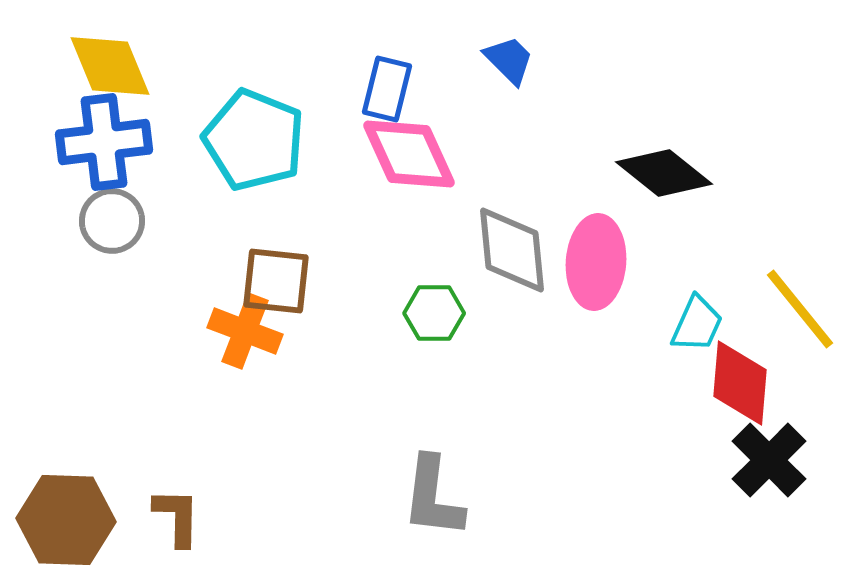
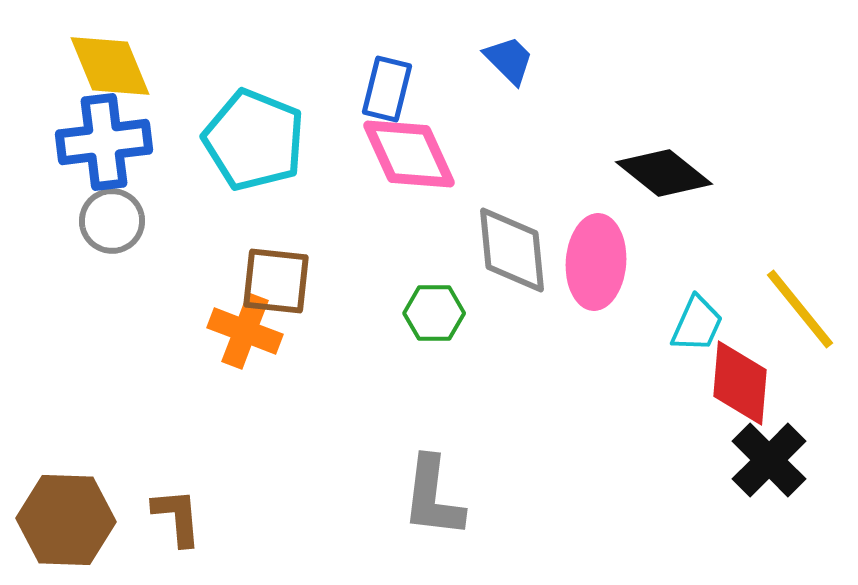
brown L-shape: rotated 6 degrees counterclockwise
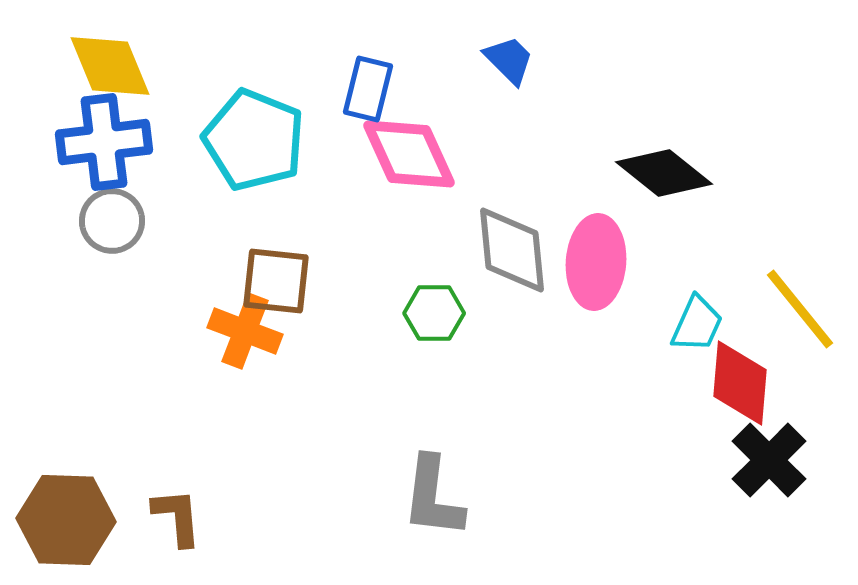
blue rectangle: moved 19 px left
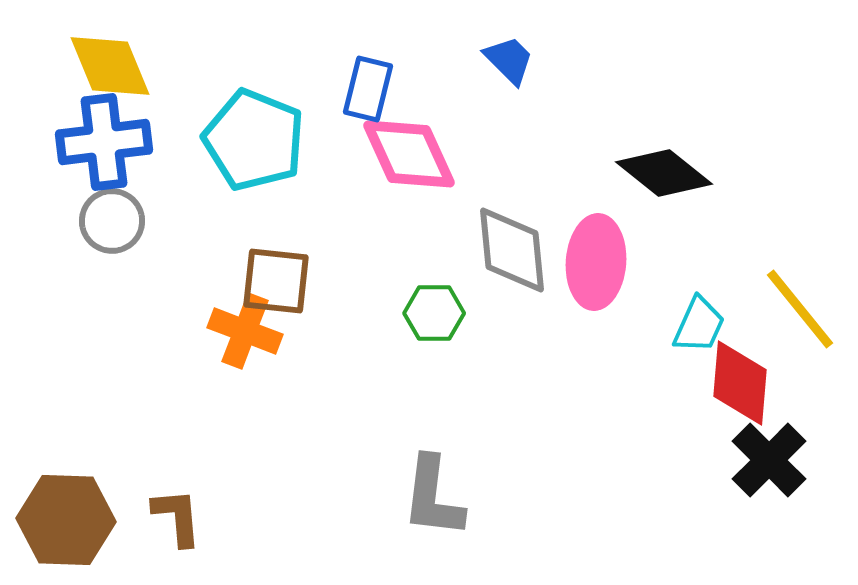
cyan trapezoid: moved 2 px right, 1 px down
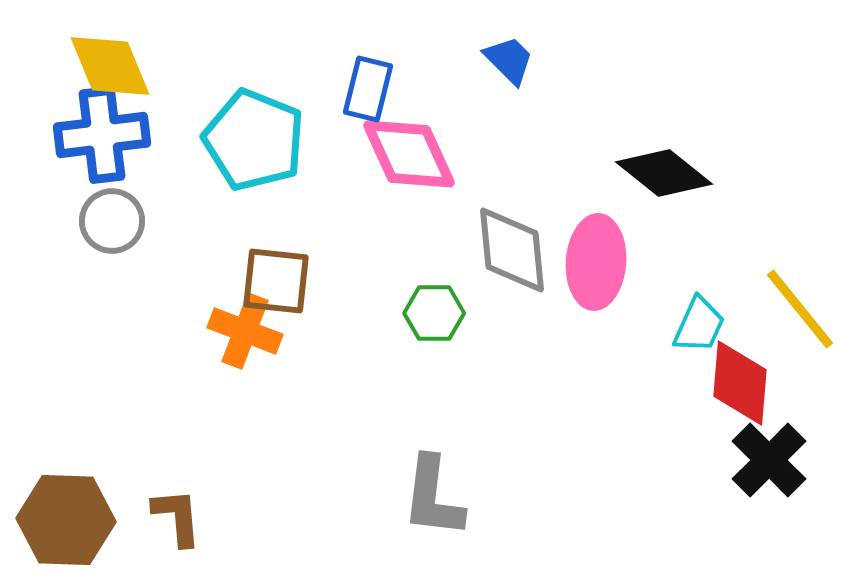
blue cross: moved 2 px left, 7 px up
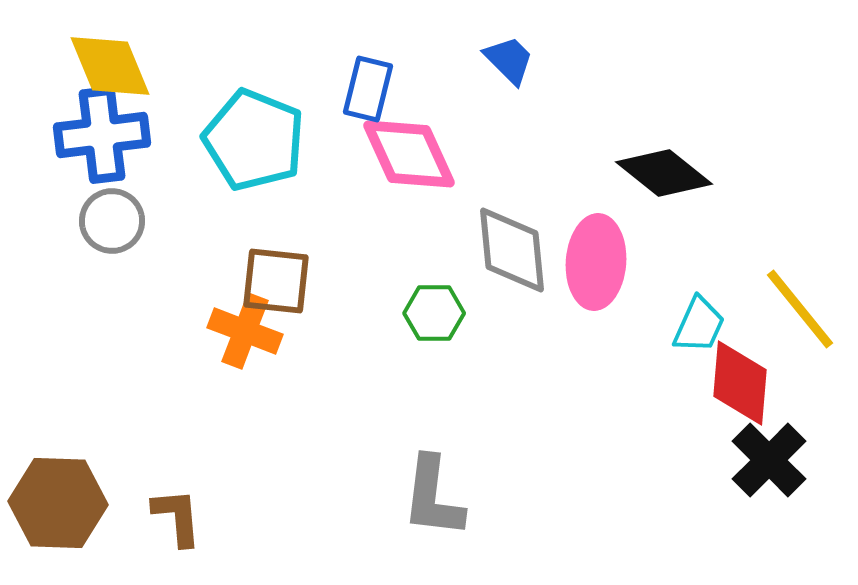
brown hexagon: moved 8 px left, 17 px up
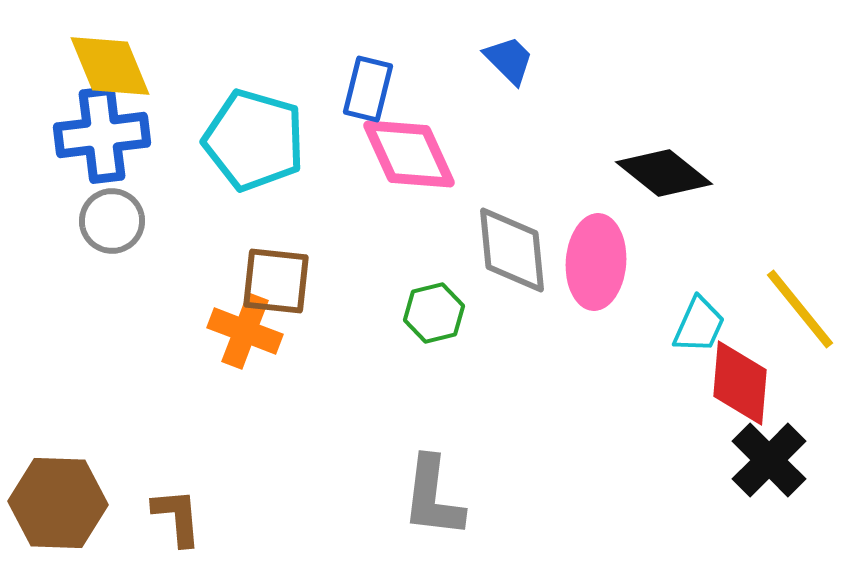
cyan pentagon: rotated 6 degrees counterclockwise
green hexagon: rotated 14 degrees counterclockwise
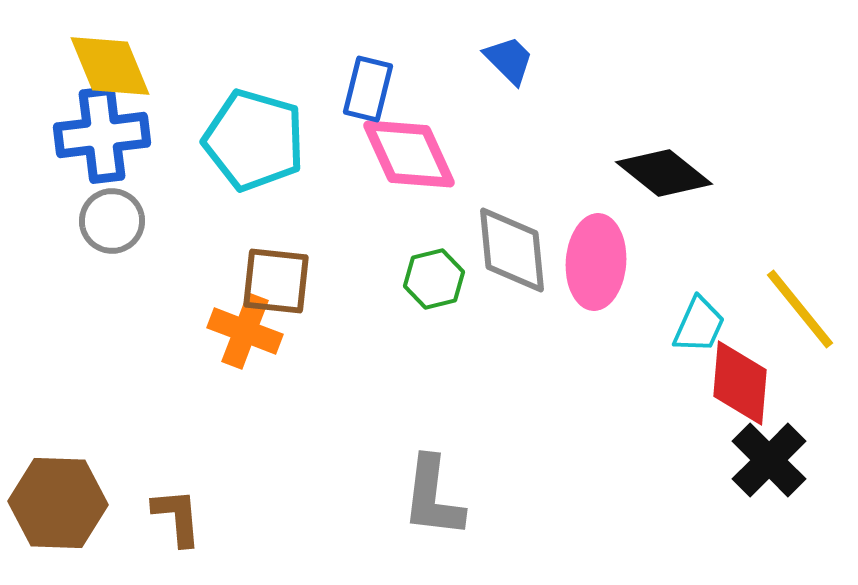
green hexagon: moved 34 px up
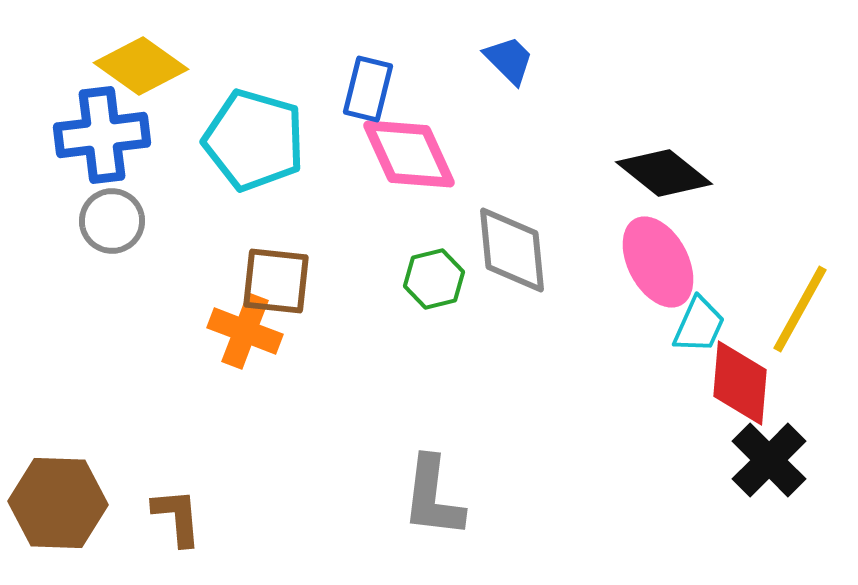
yellow diamond: moved 31 px right; rotated 32 degrees counterclockwise
pink ellipse: moved 62 px right; rotated 32 degrees counterclockwise
yellow line: rotated 68 degrees clockwise
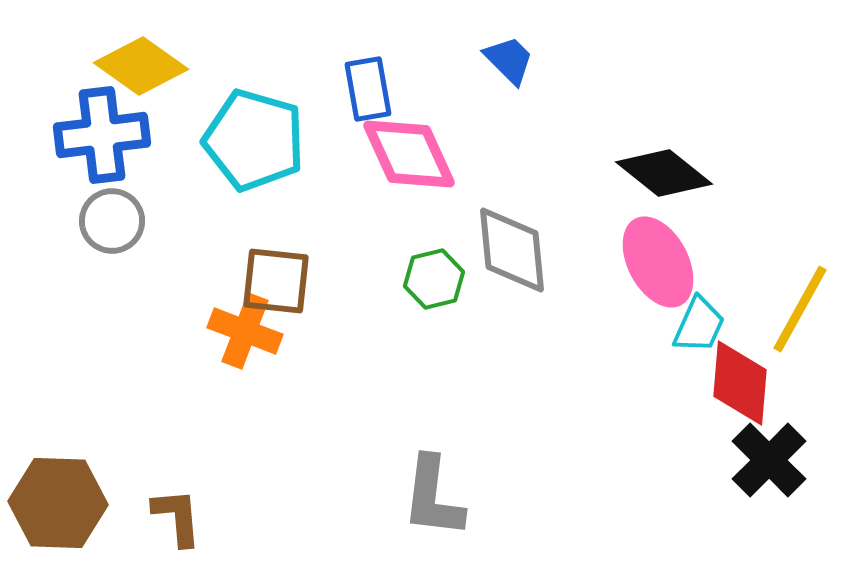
blue rectangle: rotated 24 degrees counterclockwise
